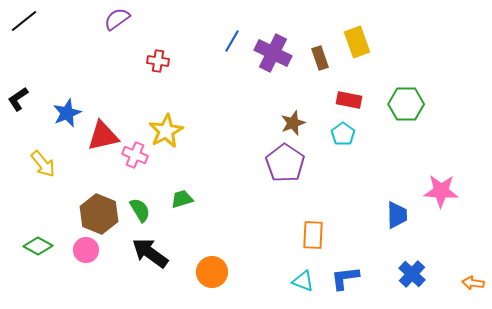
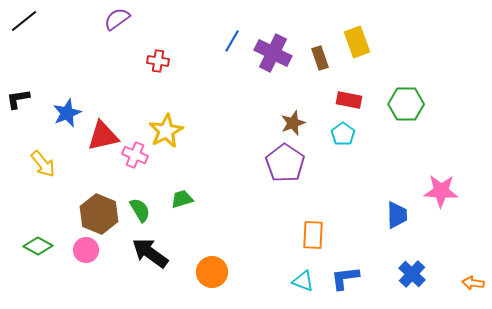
black L-shape: rotated 25 degrees clockwise
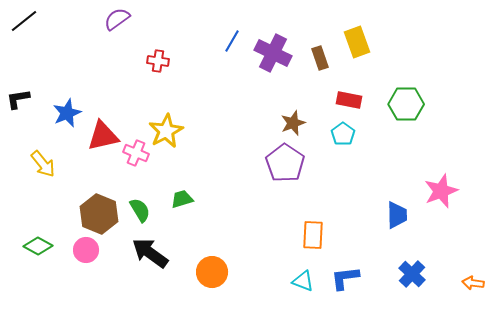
pink cross: moved 1 px right, 2 px up
pink star: rotated 24 degrees counterclockwise
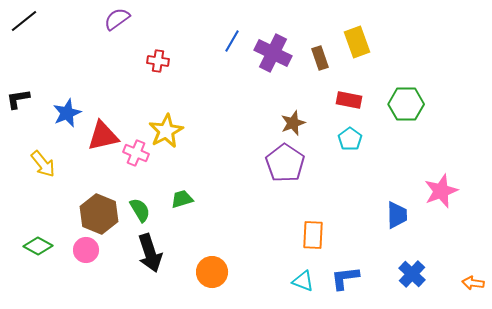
cyan pentagon: moved 7 px right, 5 px down
black arrow: rotated 144 degrees counterclockwise
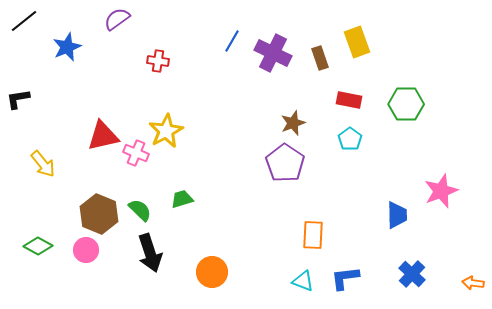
blue star: moved 66 px up
green semicircle: rotated 15 degrees counterclockwise
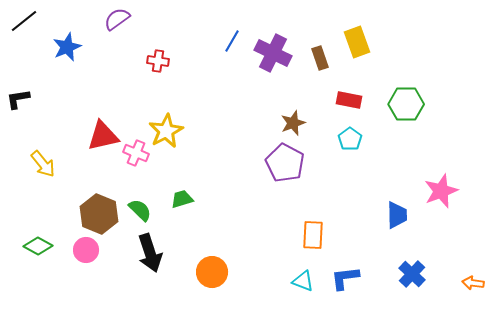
purple pentagon: rotated 6 degrees counterclockwise
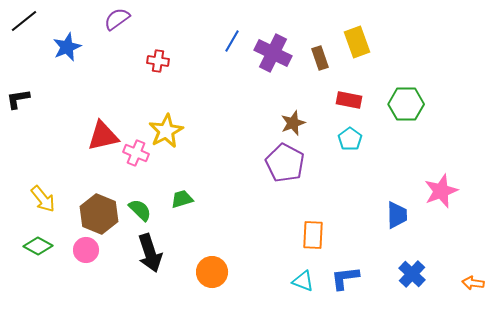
yellow arrow: moved 35 px down
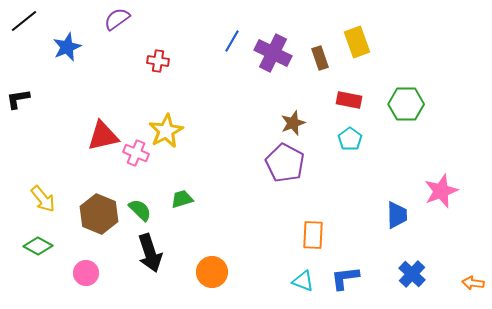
pink circle: moved 23 px down
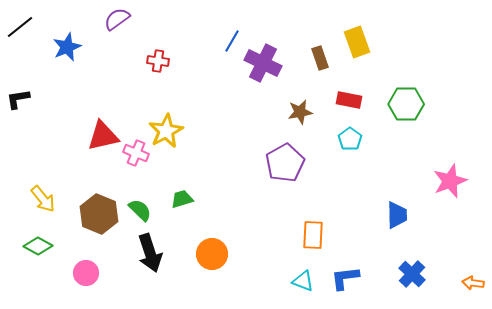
black line: moved 4 px left, 6 px down
purple cross: moved 10 px left, 10 px down
brown star: moved 7 px right, 11 px up; rotated 10 degrees clockwise
purple pentagon: rotated 15 degrees clockwise
pink star: moved 9 px right, 10 px up
orange circle: moved 18 px up
